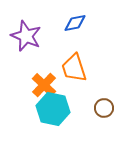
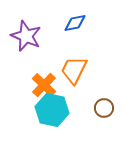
orange trapezoid: moved 2 px down; rotated 44 degrees clockwise
cyan hexagon: moved 1 px left, 1 px down
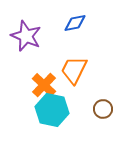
brown circle: moved 1 px left, 1 px down
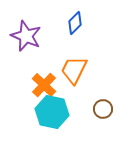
blue diamond: rotated 35 degrees counterclockwise
cyan hexagon: moved 2 px down
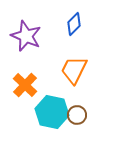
blue diamond: moved 1 px left, 1 px down
orange cross: moved 19 px left
brown circle: moved 26 px left, 6 px down
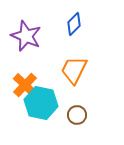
cyan hexagon: moved 11 px left, 9 px up
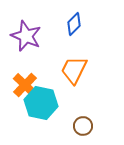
brown circle: moved 6 px right, 11 px down
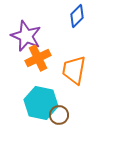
blue diamond: moved 3 px right, 8 px up
orange trapezoid: rotated 16 degrees counterclockwise
orange cross: moved 13 px right, 27 px up; rotated 20 degrees clockwise
brown circle: moved 24 px left, 11 px up
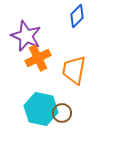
cyan hexagon: moved 6 px down
brown circle: moved 3 px right, 2 px up
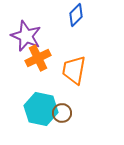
blue diamond: moved 1 px left, 1 px up
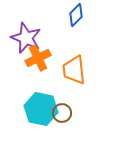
purple star: moved 2 px down
orange trapezoid: rotated 16 degrees counterclockwise
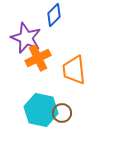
blue diamond: moved 22 px left
cyan hexagon: moved 1 px down
